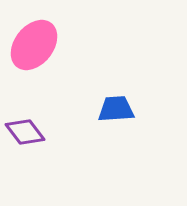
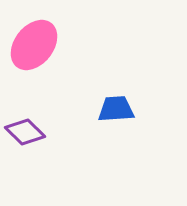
purple diamond: rotated 9 degrees counterclockwise
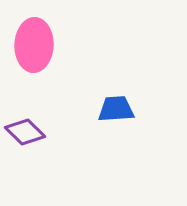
pink ellipse: rotated 36 degrees counterclockwise
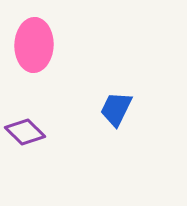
blue trapezoid: rotated 60 degrees counterclockwise
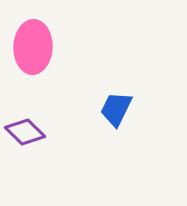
pink ellipse: moved 1 px left, 2 px down
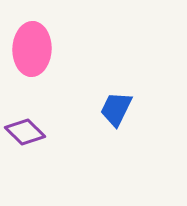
pink ellipse: moved 1 px left, 2 px down
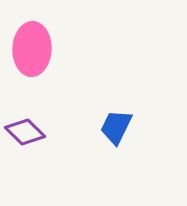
blue trapezoid: moved 18 px down
